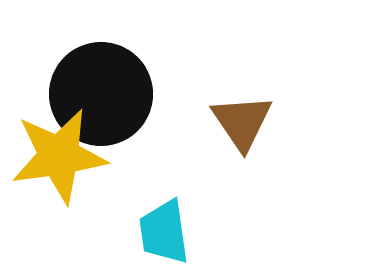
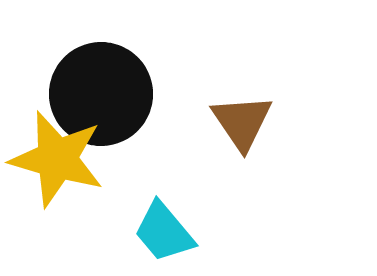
yellow star: moved 2 px left, 3 px down; rotated 24 degrees clockwise
cyan trapezoid: rotated 32 degrees counterclockwise
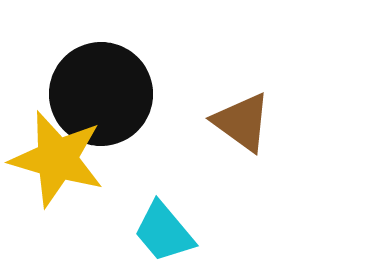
brown triangle: rotated 20 degrees counterclockwise
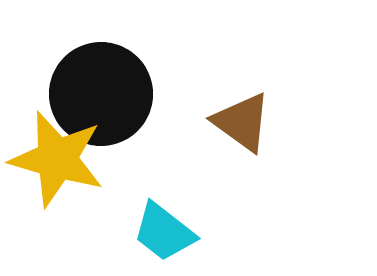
cyan trapezoid: rotated 12 degrees counterclockwise
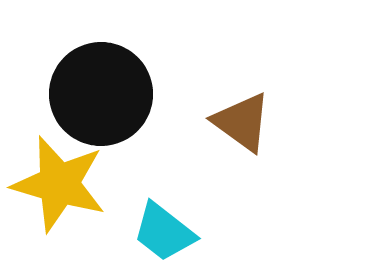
yellow star: moved 2 px right, 25 px down
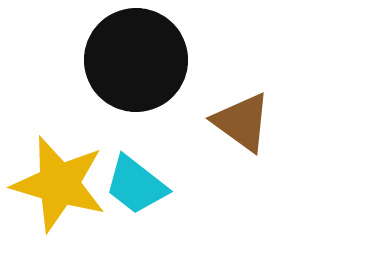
black circle: moved 35 px right, 34 px up
cyan trapezoid: moved 28 px left, 47 px up
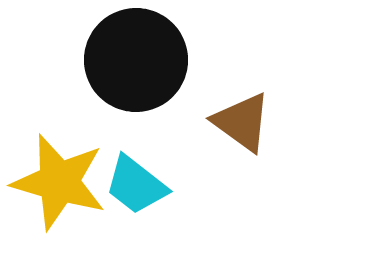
yellow star: moved 2 px up
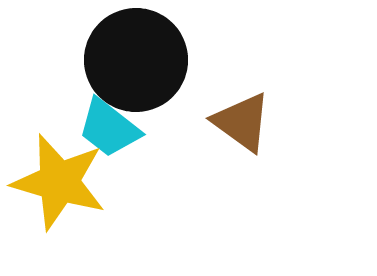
cyan trapezoid: moved 27 px left, 57 px up
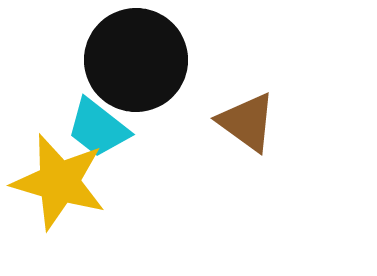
brown triangle: moved 5 px right
cyan trapezoid: moved 11 px left
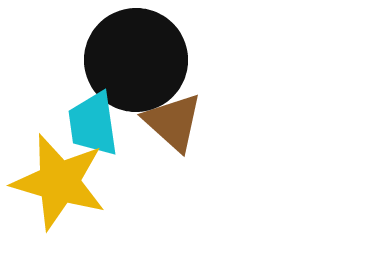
brown triangle: moved 74 px left; rotated 6 degrees clockwise
cyan trapezoid: moved 5 px left, 4 px up; rotated 44 degrees clockwise
